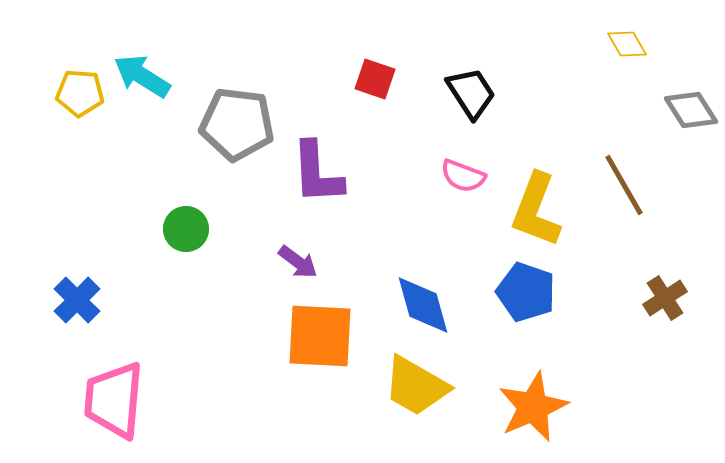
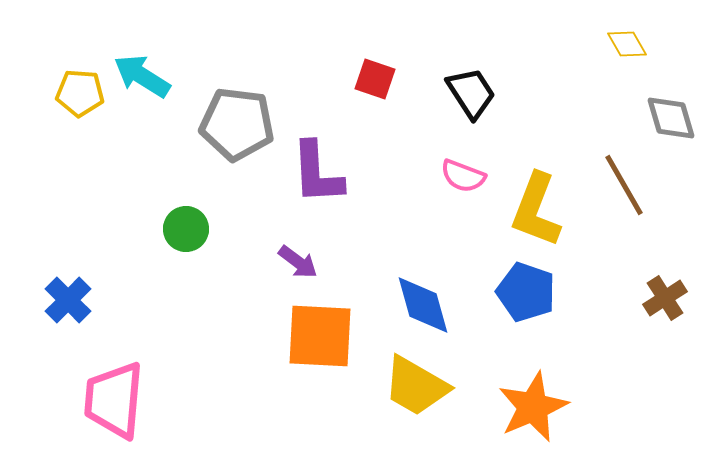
gray diamond: moved 20 px left, 8 px down; rotated 16 degrees clockwise
blue cross: moved 9 px left
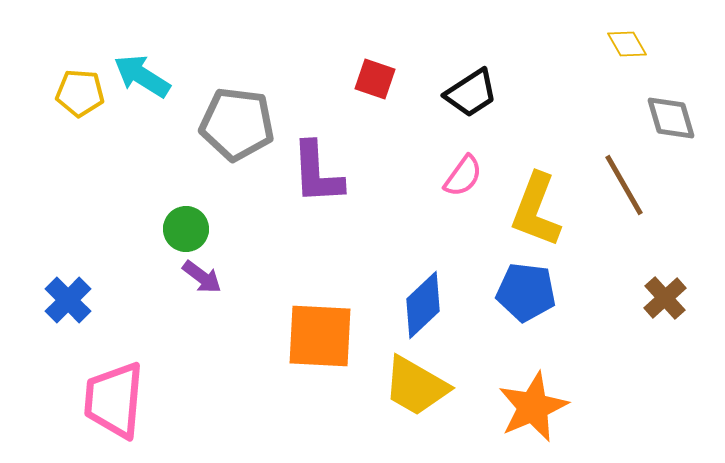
black trapezoid: rotated 90 degrees clockwise
pink semicircle: rotated 75 degrees counterclockwise
purple arrow: moved 96 px left, 15 px down
blue pentagon: rotated 12 degrees counterclockwise
brown cross: rotated 9 degrees counterclockwise
blue diamond: rotated 62 degrees clockwise
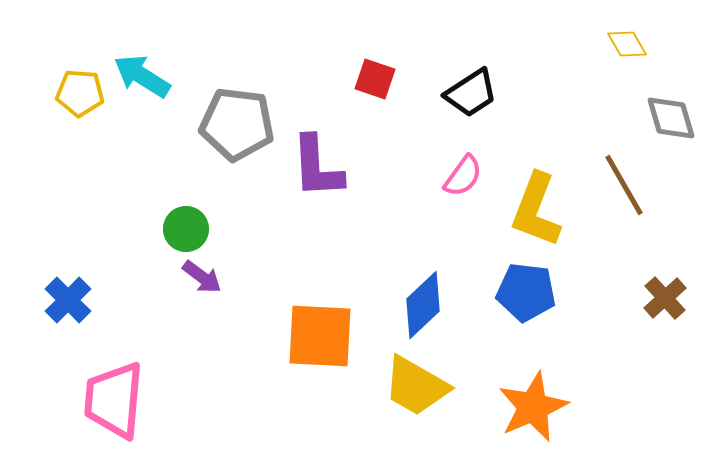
purple L-shape: moved 6 px up
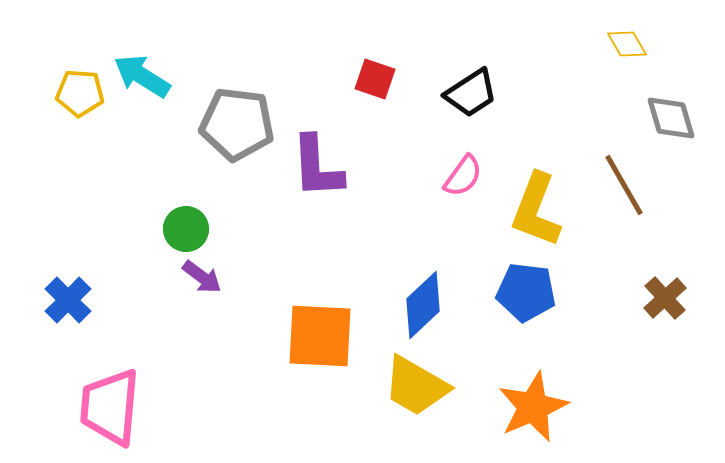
pink trapezoid: moved 4 px left, 7 px down
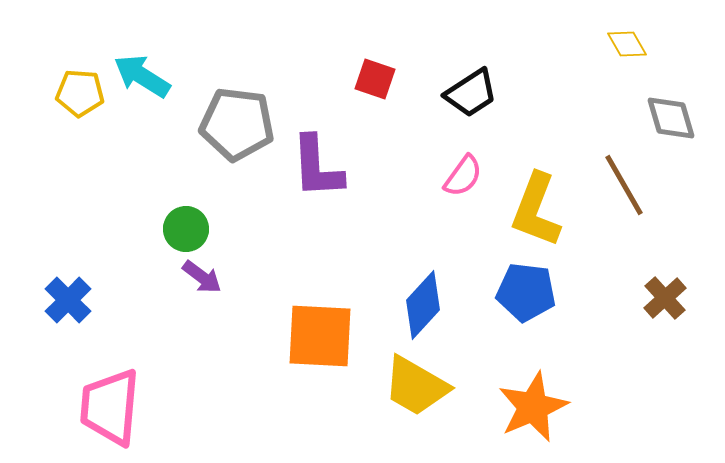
blue diamond: rotated 4 degrees counterclockwise
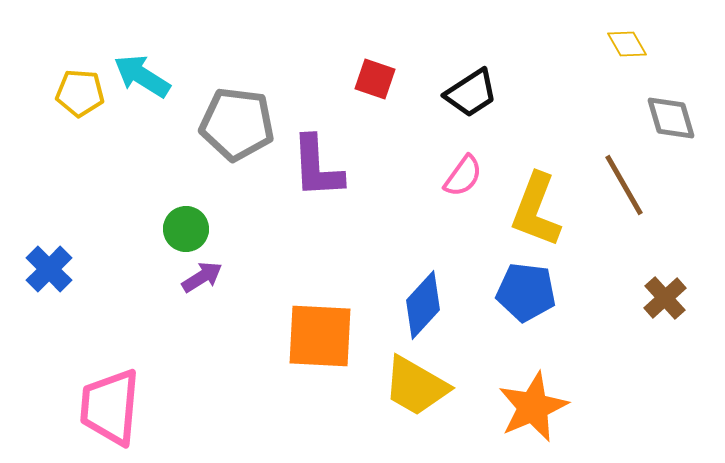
purple arrow: rotated 69 degrees counterclockwise
blue cross: moved 19 px left, 31 px up
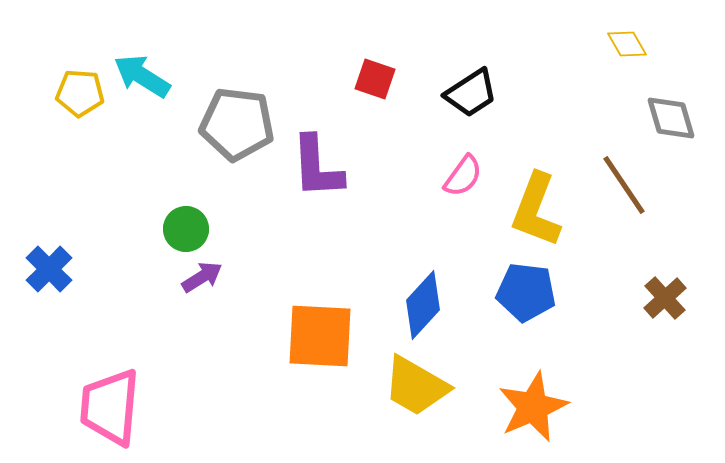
brown line: rotated 4 degrees counterclockwise
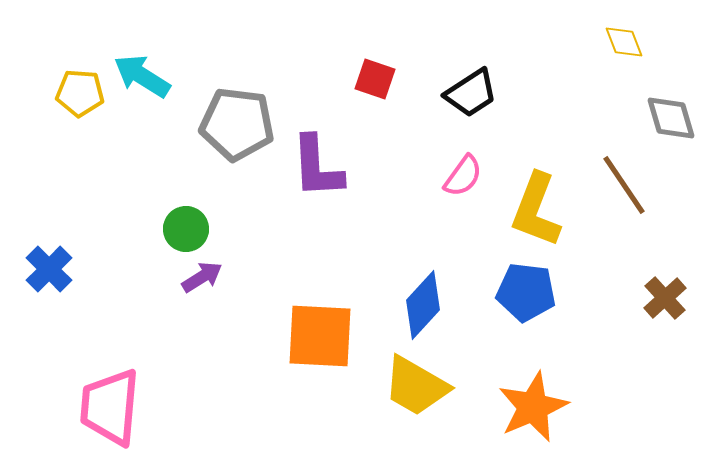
yellow diamond: moved 3 px left, 2 px up; rotated 9 degrees clockwise
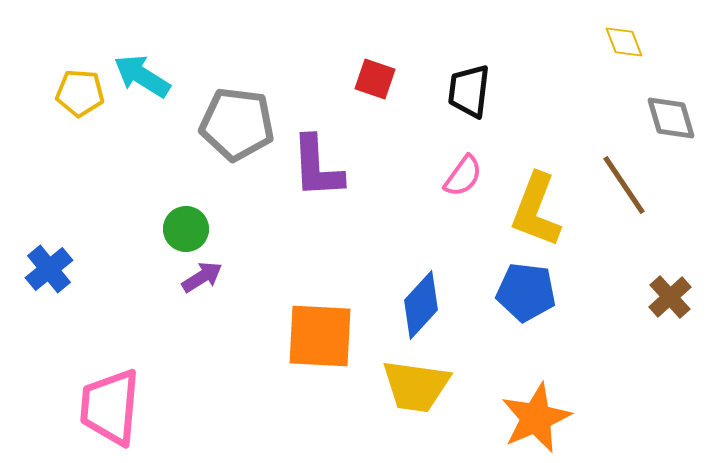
black trapezoid: moved 2 px left, 2 px up; rotated 130 degrees clockwise
blue cross: rotated 6 degrees clockwise
brown cross: moved 5 px right, 1 px up
blue diamond: moved 2 px left
yellow trapezoid: rotated 22 degrees counterclockwise
orange star: moved 3 px right, 11 px down
